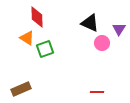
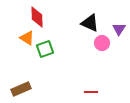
red line: moved 6 px left
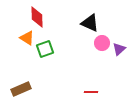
purple triangle: moved 20 px down; rotated 16 degrees clockwise
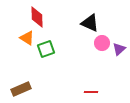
green square: moved 1 px right
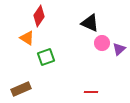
red diamond: moved 2 px right, 1 px up; rotated 35 degrees clockwise
green square: moved 8 px down
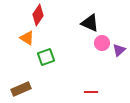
red diamond: moved 1 px left, 1 px up
purple triangle: moved 1 px down
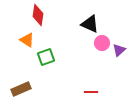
red diamond: rotated 25 degrees counterclockwise
black triangle: moved 1 px down
orange triangle: moved 2 px down
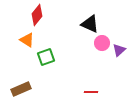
red diamond: moved 1 px left; rotated 30 degrees clockwise
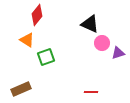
purple triangle: moved 1 px left, 3 px down; rotated 24 degrees clockwise
